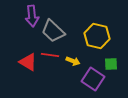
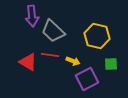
purple square: moved 6 px left; rotated 30 degrees clockwise
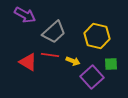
purple arrow: moved 7 px left, 1 px up; rotated 55 degrees counterclockwise
gray trapezoid: moved 1 px right, 1 px down; rotated 85 degrees counterclockwise
purple square: moved 5 px right, 2 px up; rotated 15 degrees counterclockwise
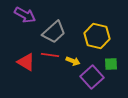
red triangle: moved 2 px left
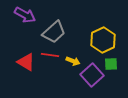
yellow hexagon: moved 6 px right, 4 px down; rotated 20 degrees clockwise
purple square: moved 2 px up
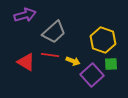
purple arrow: rotated 45 degrees counterclockwise
yellow hexagon: rotated 15 degrees counterclockwise
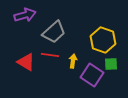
yellow arrow: rotated 104 degrees counterclockwise
purple square: rotated 15 degrees counterclockwise
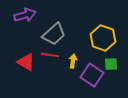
gray trapezoid: moved 2 px down
yellow hexagon: moved 2 px up
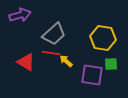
purple arrow: moved 5 px left
yellow hexagon: rotated 10 degrees counterclockwise
red line: moved 1 px right, 2 px up
yellow arrow: moved 7 px left; rotated 56 degrees counterclockwise
purple square: rotated 25 degrees counterclockwise
